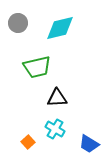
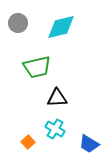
cyan diamond: moved 1 px right, 1 px up
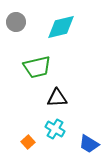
gray circle: moved 2 px left, 1 px up
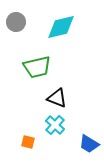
black triangle: rotated 25 degrees clockwise
cyan cross: moved 4 px up; rotated 12 degrees clockwise
orange square: rotated 32 degrees counterclockwise
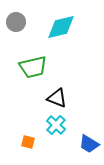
green trapezoid: moved 4 px left
cyan cross: moved 1 px right
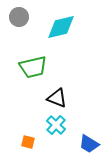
gray circle: moved 3 px right, 5 px up
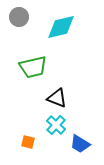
blue trapezoid: moved 9 px left
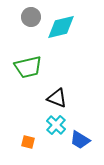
gray circle: moved 12 px right
green trapezoid: moved 5 px left
blue trapezoid: moved 4 px up
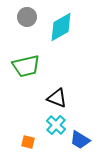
gray circle: moved 4 px left
cyan diamond: rotated 16 degrees counterclockwise
green trapezoid: moved 2 px left, 1 px up
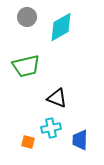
cyan cross: moved 5 px left, 3 px down; rotated 36 degrees clockwise
blue trapezoid: rotated 60 degrees clockwise
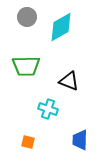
green trapezoid: rotated 12 degrees clockwise
black triangle: moved 12 px right, 17 px up
cyan cross: moved 3 px left, 19 px up; rotated 30 degrees clockwise
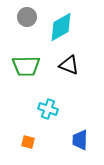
black triangle: moved 16 px up
